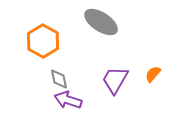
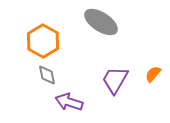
gray diamond: moved 12 px left, 4 px up
purple arrow: moved 1 px right, 2 px down
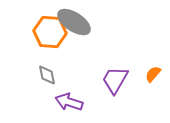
gray ellipse: moved 27 px left
orange hexagon: moved 7 px right, 9 px up; rotated 24 degrees counterclockwise
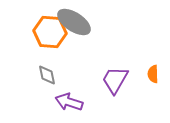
orange semicircle: rotated 42 degrees counterclockwise
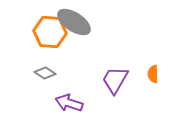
gray diamond: moved 2 px left, 2 px up; rotated 45 degrees counterclockwise
purple arrow: moved 1 px down
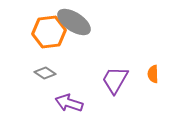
orange hexagon: moved 1 px left; rotated 12 degrees counterclockwise
